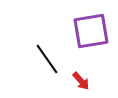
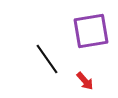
red arrow: moved 4 px right
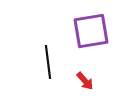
black line: moved 1 px right, 3 px down; rotated 28 degrees clockwise
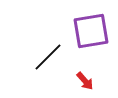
black line: moved 5 px up; rotated 52 degrees clockwise
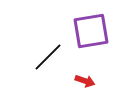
red arrow: rotated 30 degrees counterclockwise
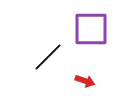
purple square: moved 2 px up; rotated 9 degrees clockwise
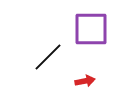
red arrow: rotated 30 degrees counterclockwise
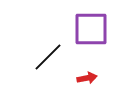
red arrow: moved 2 px right, 3 px up
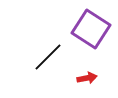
purple square: rotated 33 degrees clockwise
